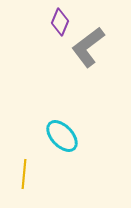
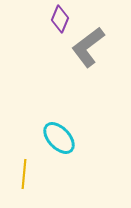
purple diamond: moved 3 px up
cyan ellipse: moved 3 px left, 2 px down
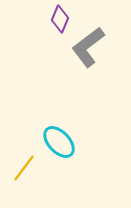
cyan ellipse: moved 4 px down
yellow line: moved 6 px up; rotated 32 degrees clockwise
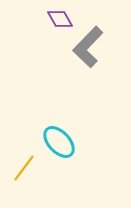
purple diamond: rotated 52 degrees counterclockwise
gray L-shape: rotated 9 degrees counterclockwise
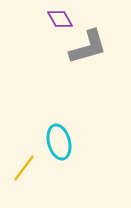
gray L-shape: rotated 150 degrees counterclockwise
cyan ellipse: rotated 28 degrees clockwise
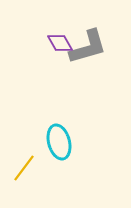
purple diamond: moved 24 px down
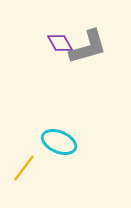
cyan ellipse: rotated 52 degrees counterclockwise
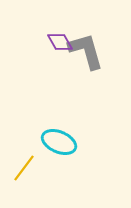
purple diamond: moved 1 px up
gray L-shape: moved 2 px left, 4 px down; rotated 90 degrees counterclockwise
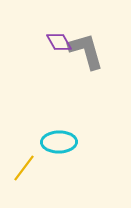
purple diamond: moved 1 px left
cyan ellipse: rotated 24 degrees counterclockwise
